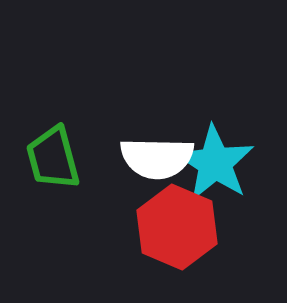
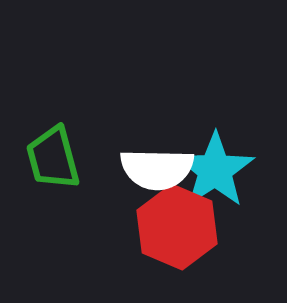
white semicircle: moved 11 px down
cyan star: moved 7 px down; rotated 6 degrees clockwise
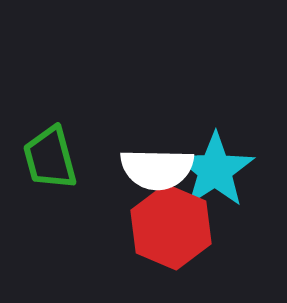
green trapezoid: moved 3 px left
red hexagon: moved 6 px left
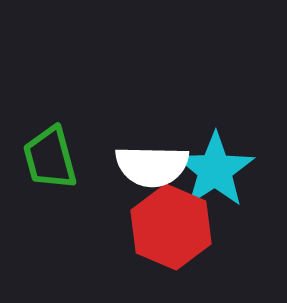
white semicircle: moved 5 px left, 3 px up
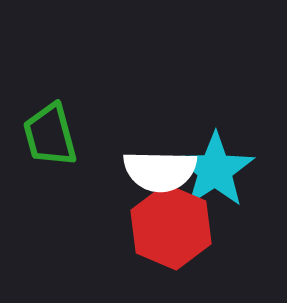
green trapezoid: moved 23 px up
white semicircle: moved 8 px right, 5 px down
